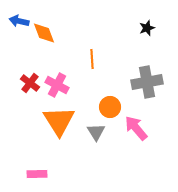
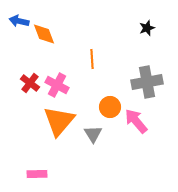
orange diamond: moved 1 px down
orange triangle: rotated 12 degrees clockwise
pink arrow: moved 7 px up
gray triangle: moved 3 px left, 2 px down
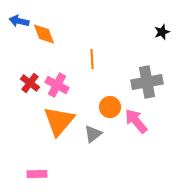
black star: moved 15 px right, 4 px down
gray triangle: rotated 24 degrees clockwise
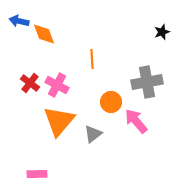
orange circle: moved 1 px right, 5 px up
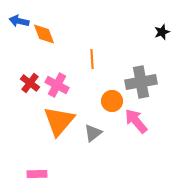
gray cross: moved 6 px left
orange circle: moved 1 px right, 1 px up
gray triangle: moved 1 px up
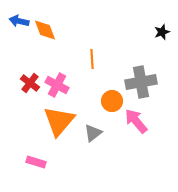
orange diamond: moved 1 px right, 4 px up
pink rectangle: moved 1 px left, 12 px up; rotated 18 degrees clockwise
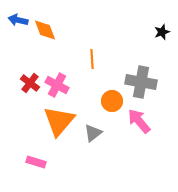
blue arrow: moved 1 px left, 1 px up
gray cross: rotated 20 degrees clockwise
pink arrow: moved 3 px right
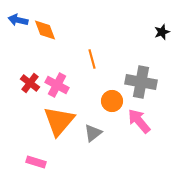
orange line: rotated 12 degrees counterclockwise
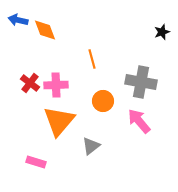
pink cross: moved 1 px left; rotated 30 degrees counterclockwise
orange circle: moved 9 px left
gray triangle: moved 2 px left, 13 px down
